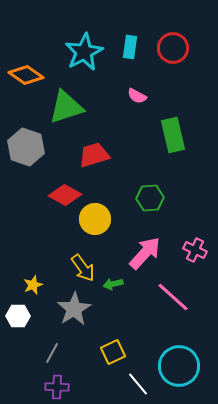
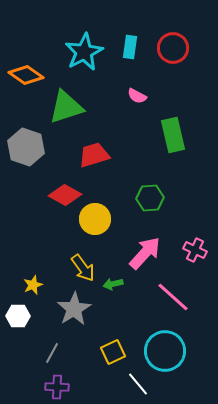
cyan circle: moved 14 px left, 15 px up
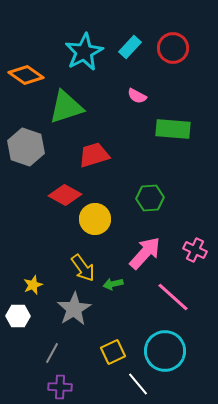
cyan rectangle: rotated 35 degrees clockwise
green rectangle: moved 6 px up; rotated 72 degrees counterclockwise
purple cross: moved 3 px right
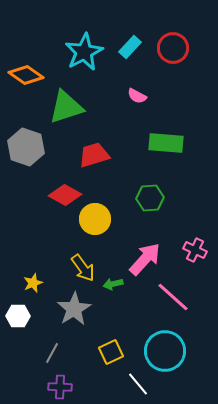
green rectangle: moved 7 px left, 14 px down
pink arrow: moved 6 px down
yellow star: moved 2 px up
yellow square: moved 2 px left
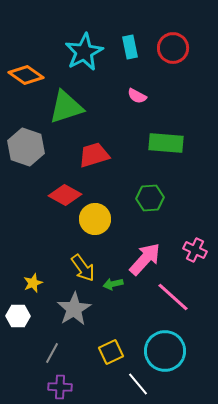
cyan rectangle: rotated 55 degrees counterclockwise
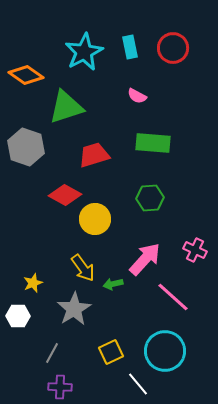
green rectangle: moved 13 px left
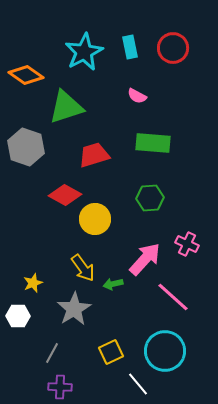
pink cross: moved 8 px left, 6 px up
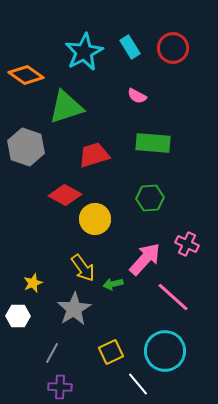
cyan rectangle: rotated 20 degrees counterclockwise
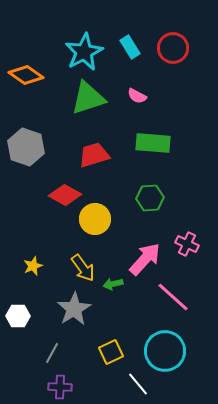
green triangle: moved 22 px right, 9 px up
yellow star: moved 17 px up
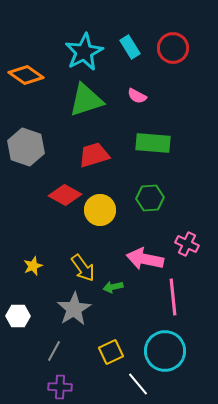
green triangle: moved 2 px left, 2 px down
yellow circle: moved 5 px right, 9 px up
pink arrow: rotated 120 degrees counterclockwise
green arrow: moved 3 px down
pink line: rotated 42 degrees clockwise
gray line: moved 2 px right, 2 px up
